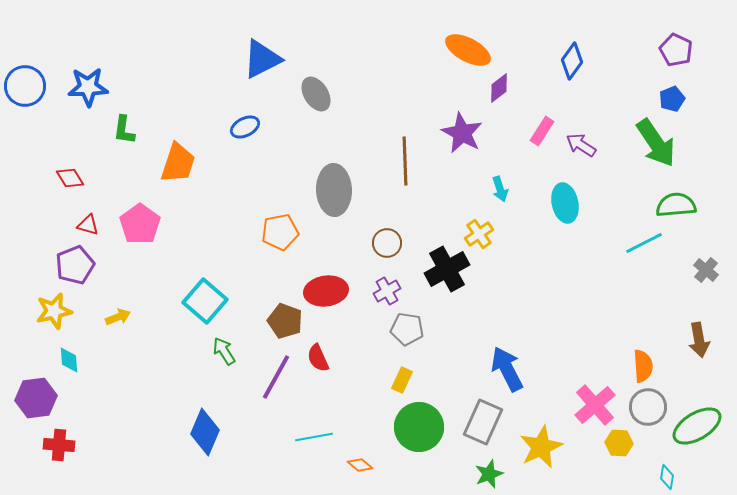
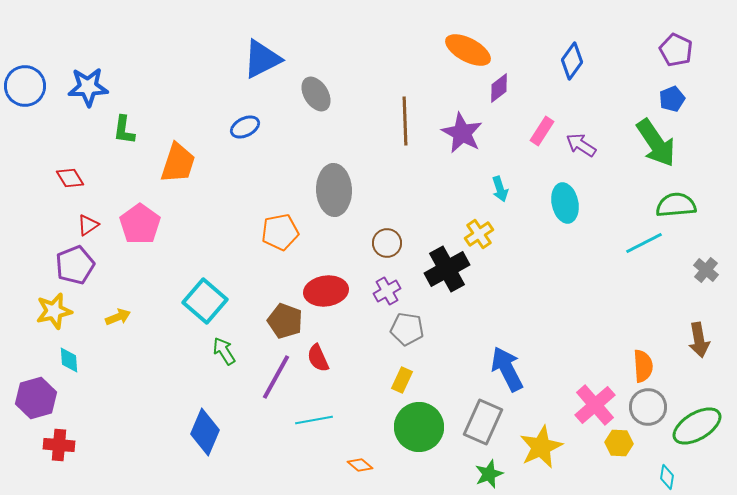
brown line at (405, 161): moved 40 px up
red triangle at (88, 225): rotated 50 degrees counterclockwise
purple hexagon at (36, 398): rotated 9 degrees counterclockwise
cyan line at (314, 437): moved 17 px up
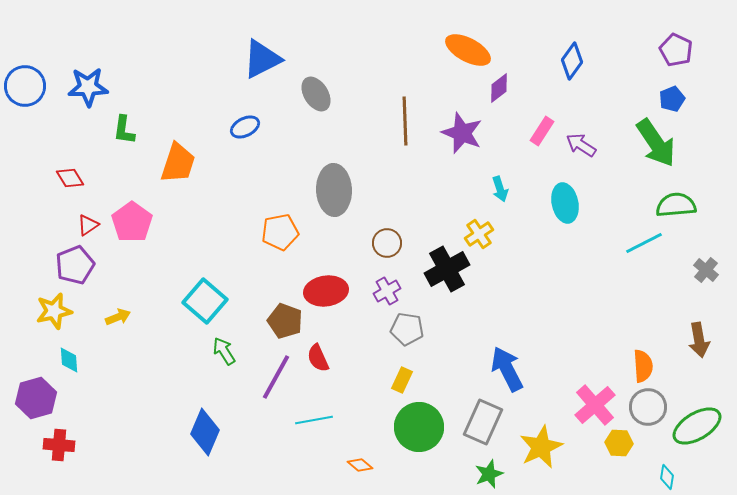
purple star at (462, 133): rotated 6 degrees counterclockwise
pink pentagon at (140, 224): moved 8 px left, 2 px up
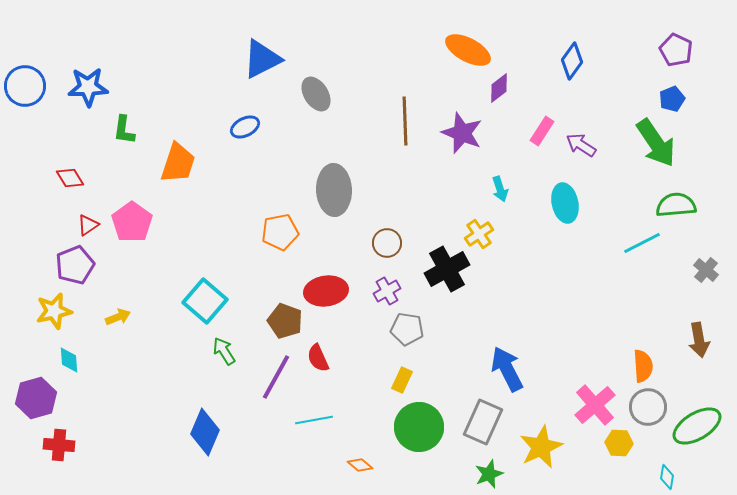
cyan line at (644, 243): moved 2 px left
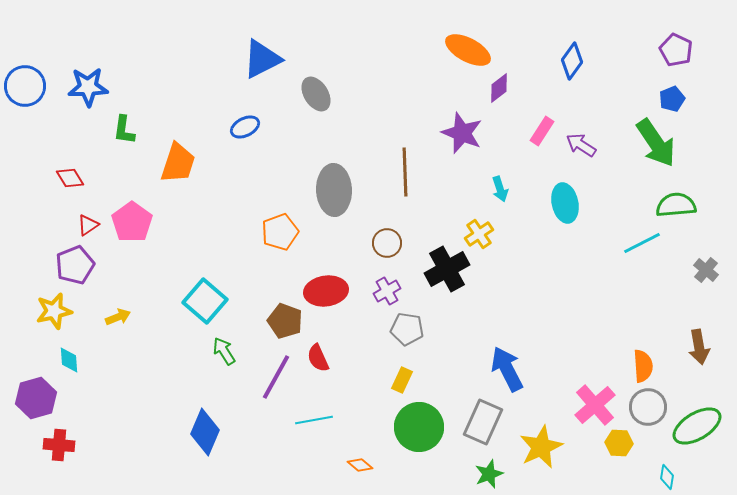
brown line at (405, 121): moved 51 px down
orange pentagon at (280, 232): rotated 9 degrees counterclockwise
brown arrow at (699, 340): moved 7 px down
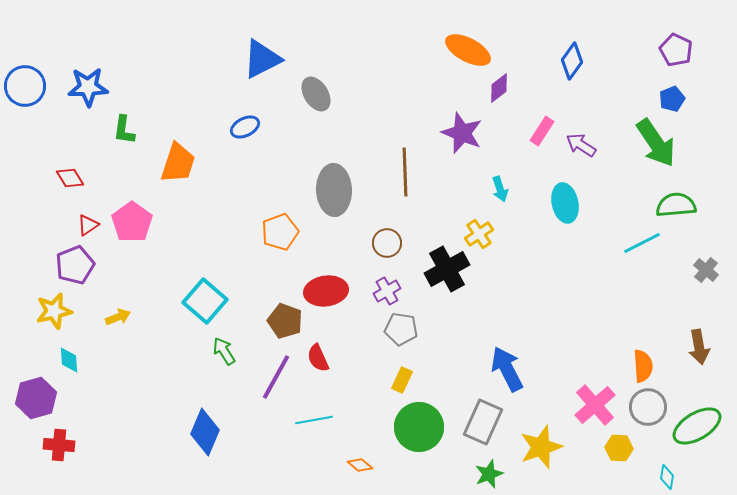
gray pentagon at (407, 329): moved 6 px left
yellow hexagon at (619, 443): moved 5 px down
yellow star at (541, 447): rotated 6 degrees clockwise
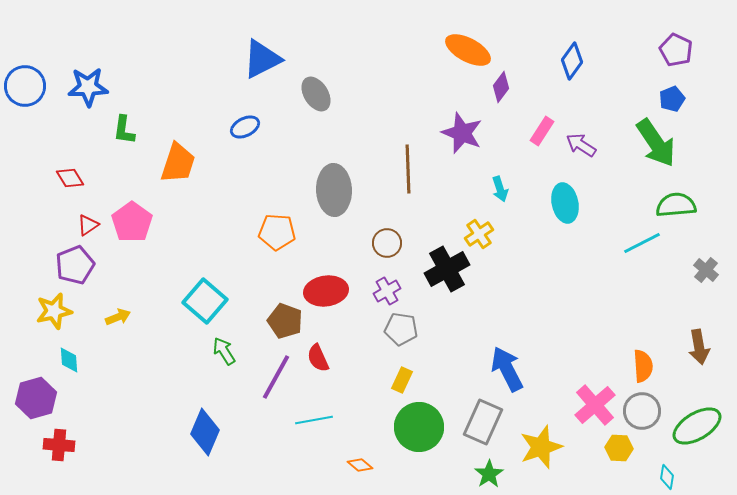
purple diamond at (499, 88): moved 2 px right, 1 px up; rotated 16 degrees counterclockwise
brown line at (405, 172): moved 3 px right, 3 px up
orange pentagon at (280, 232): moved 3 px left; rotated 24 degrees clockwise
gray circle at (648, 407): moved 6 px left, 4 px down
green star at (489, 474): rotated 12 degrees counterclockwise
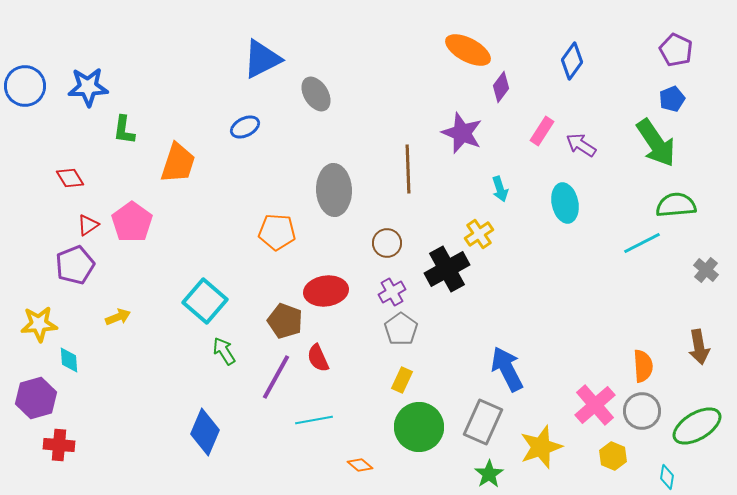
purple cross at (387, 291): moved 5 px right, 1 px down
yellow star at (54, 311): moved 15 px left, 13 px down; rotated 9 degrees clockwise
gray pentagon at (401, 329): rotated 28 degrees clockwise
yellow hexagon at (619, 448): moved 6 px left, 8 px down; rotated 20 degrees clockwise
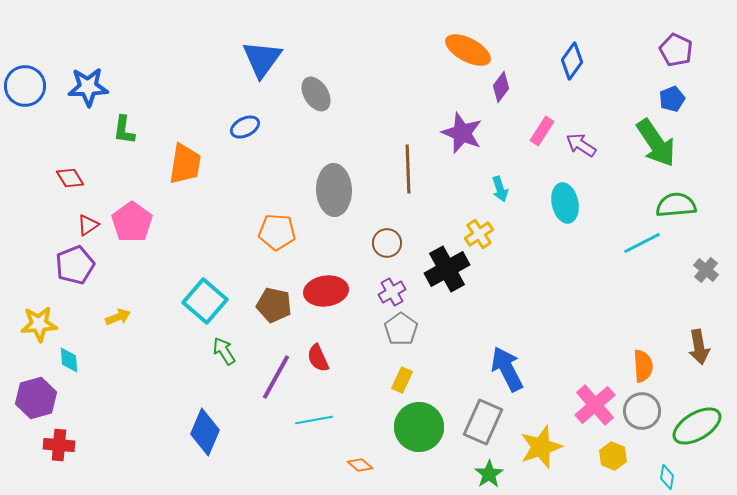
blue triangle at (262, 59): rotated 27 degrees counterclockwise
orange trapezoid at (178, 163): moved 7 px right, 1 px down; rotated 9 degrees counterclockwise
brown pentagon at (285, 321): moved 11 px left, 16 px up; rotated 8 degrees counterclockwise
